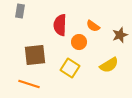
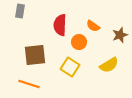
yellow square: moved 1 px up
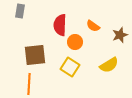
orange circle: moved 4 px left
orange line: rotated 75 degrees clockwise
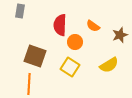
brown square: moved 1 px down; rotated 25 degrees clockwise
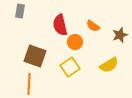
red semicircle: rotated 15 degrees counterclockwise
yellow square: rotated 24 degrees clockwise
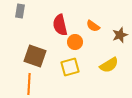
yellow square: rotated 18 degrees clockwise
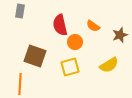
orange line: moved 9 px left
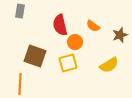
yellow square: moved 2 px left, 4 px up
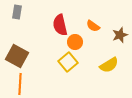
gray rectangle: moved 3 px left, 1 px down
brown square: moved 18 px left; rotated 10 degrees clockwise
yellow square: moved 1 px up; rotated 24 degrees counterclockwise
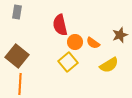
orange semicircle: moved 17 px down
brown square: rotated 10 degrees clockwise
